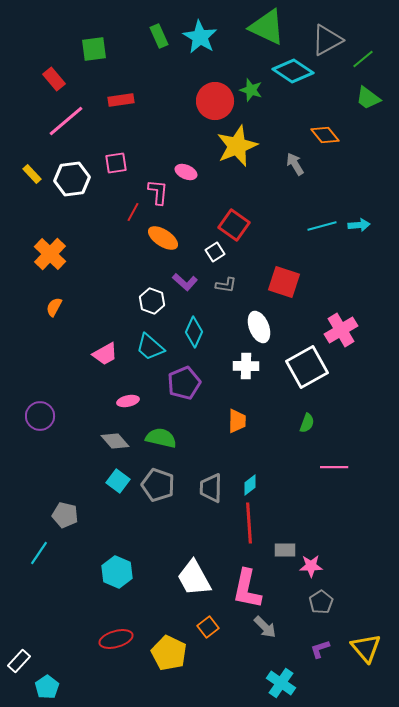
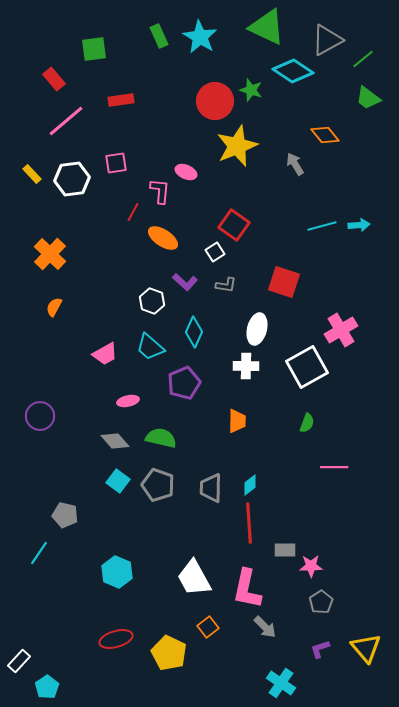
pink L-shape at (158, 192): moved 2 px right, 1 px up
white ellipse at (259, 327): moved 2 px left, 2 px down; rotated 36 degrees clockwise
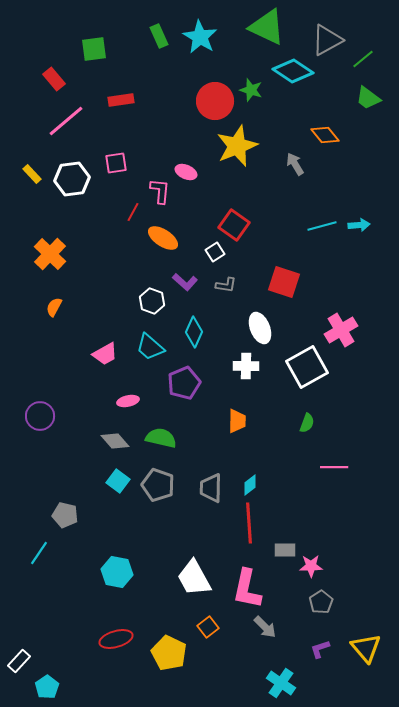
white ellipse at (257, 329): moved 3 px right, 1 px up; rotated 36 degrees counterclockwise
cyan hexagon at (117, 572): rotated 12 degrees counterclockwise
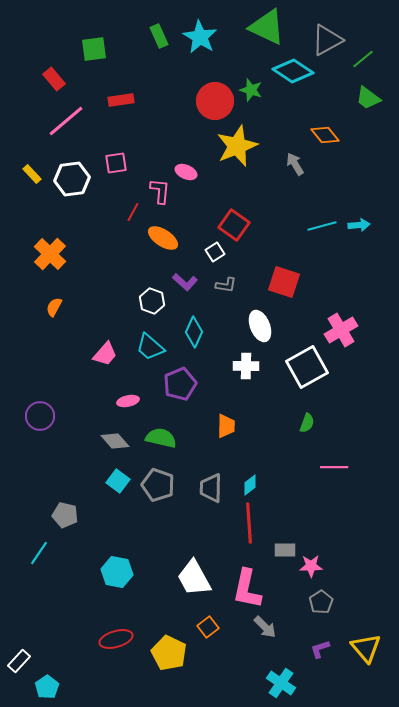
white ellipse at (260, 328): moved 2 px up
pink trapezoid at (105, 354): rotated 20 degrees counterclockwise
purple pentagon at (184, 383): moved 4 px left, 1 px down
orange trapezoid at (237, 421): moved 11 px left, 5 px down
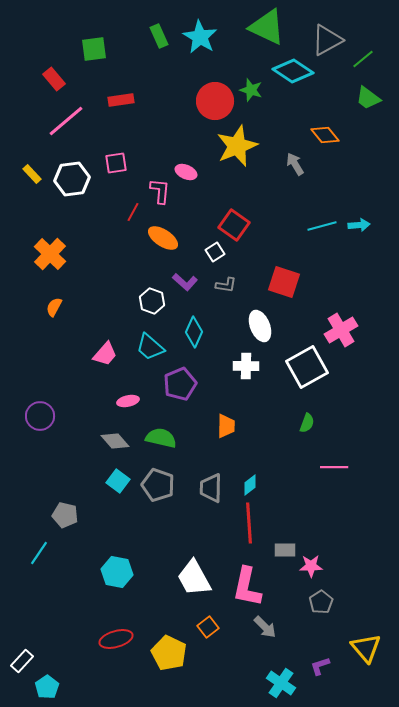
pink L-shape at (247, 589): moved 2 px up
purple L-shape at (320, 649): moved 17 px down
white rectangle at (19, 661): moved 3 px right
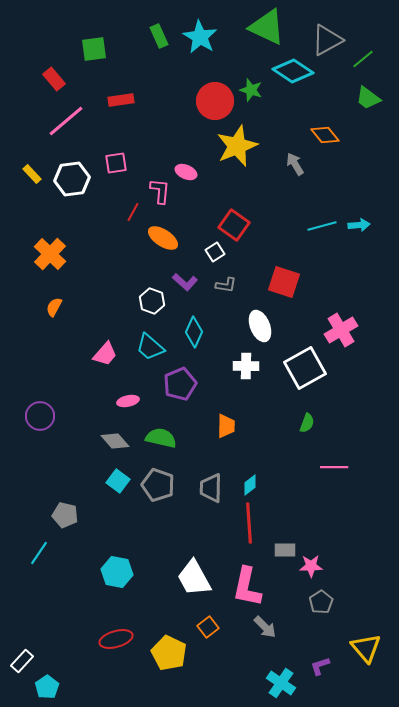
white square at (307, 367): moved 2 px left, 1 px down
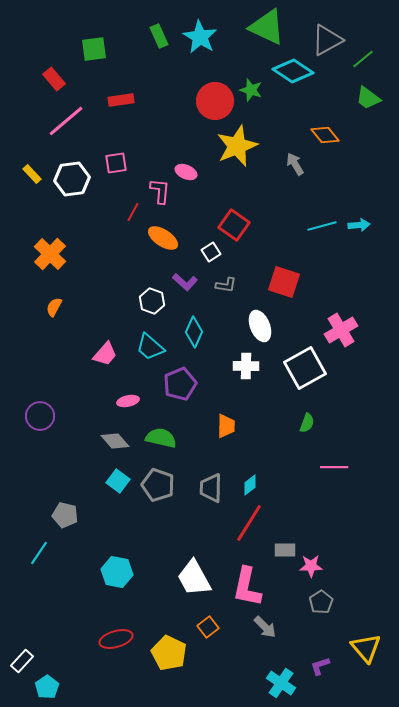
white square at (215, 252): moved 4 px left
red line at (249, 523): rotated 36 degrees clockwise
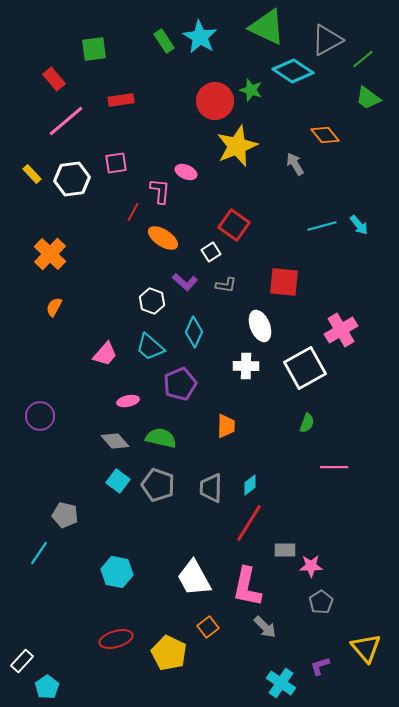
green rectangle at (159, 36): moved 5 px right, 5 px down; rotated 10 degrees counterclockwise
cyan arrow at (359, 225): rotated 55 degrees clockwise
red square at (284, 282): rotated 12 degrees counterclockwise
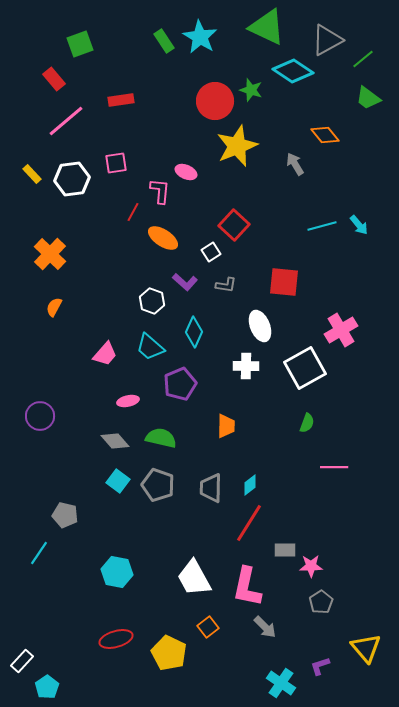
green square at (94, 49): moved 14 px left, 5 px up; rotated 12 degrees counterclockwise
red square at (234, 225): rotated 8 degrees clockwise
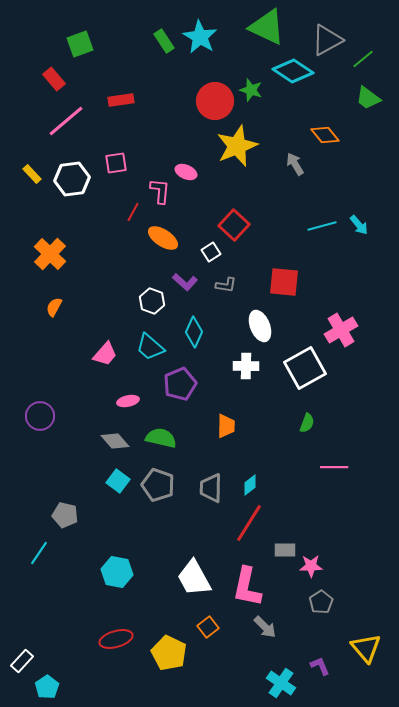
purple L-shape at (320, 666): rotated 85 degrees clockwise
